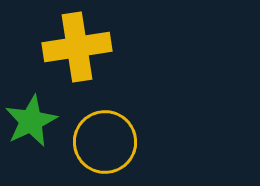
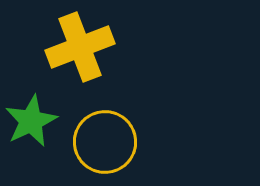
yellow cross: moved 3 px right; rotated 12 degrees counterclockwise
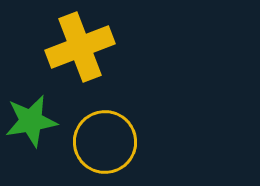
green star: rotated 16 degrees clockwise
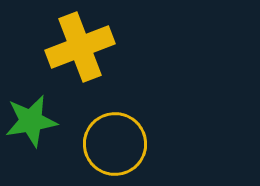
yellow circle: moved 10 px right, 2 px down
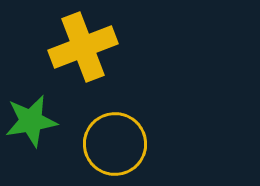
yellow cross: moved 3 px right
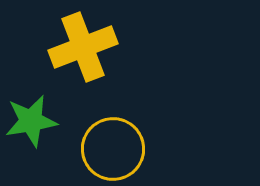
yellow circle: moved 2 px left, 5 px down
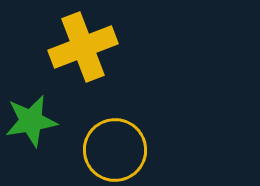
yellow circle: moved 2 px right, 1 px down
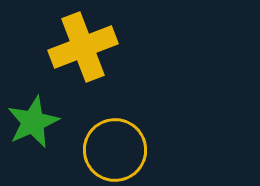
green star: moved 2 px right, 1 px down; rotated 14 degrees counterclockwise
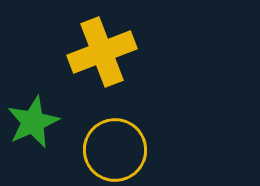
yellow cross: moved 19 px right, 5 px down
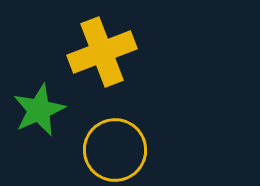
green star: moved 6 px right, 12 px up
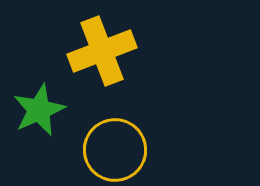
yellow cross: moved 1 px up
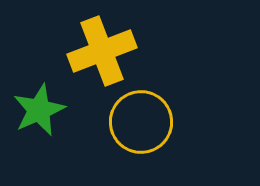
yellow circle: moved 26 px right, 28 px up
